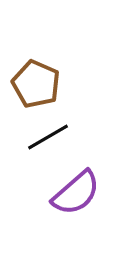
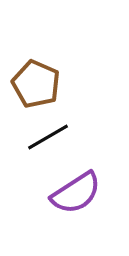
purple semicircle: rotated 8 degrees clockwise
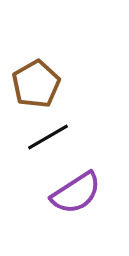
brown pentagon: rotated 18 degrees clockwise
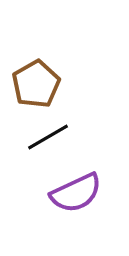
purple semicircle: rotated 8 degrees clockwise
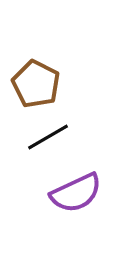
brown pentagon: rotated 15 degrees counterclockwise
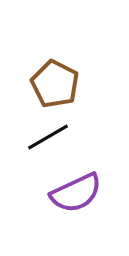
brown pentagon: moved 19 px right
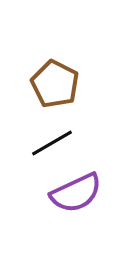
black line: moved 4 px right, 6 px down
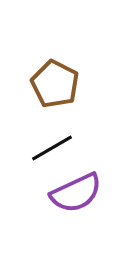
black line: moved 5 px down
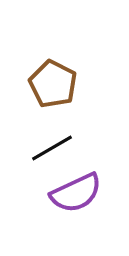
brown pentagon: moved 2 px left
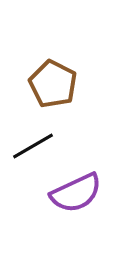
black line: moved 19 px left, 2 px up
